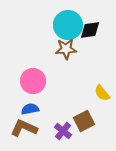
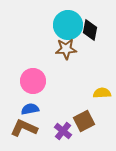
black diamond: rotated 70 degrees counterclockwise
yellow semicircle: rotated 126 degrees clockwise
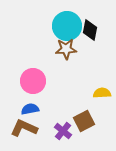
cyan circle: moved 1 px left, 1 px down
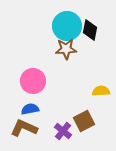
yellow semicircle: moved 1 px left, 2 px up
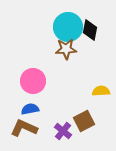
cyan circle: moved 1 px right, 1 px down
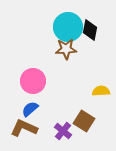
blue semicircle: rotated 30 degrees counterclockwise
brown square: rotated 30 degrees counterclockwise
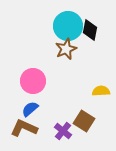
cyan circle: moved 1 px up
brown star: rotated 20 degrees counterclockwise
